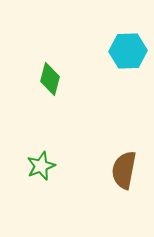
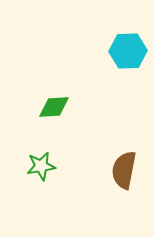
green diamond: moved 4 px right, 28 px down; rotated 72 degrees clockwise
green star: rotated 12 degrees clockwise
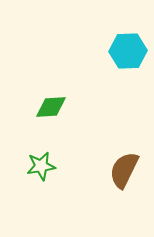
green diamond: moved 3 px left
brown semicircle: rotated 15 degrees clockwise
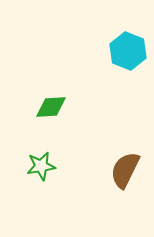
cyan hexagon: rotated 24 degrees clockwise
brown semicircle: moved 1 px right
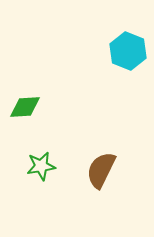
green diamond: moved 26 px left
brown semicircle: moved 24 px left
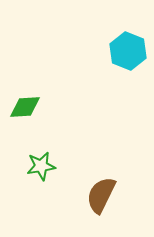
brown semicircle: moved 25 px down
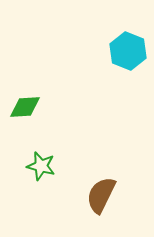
green star: rotated 24 degrees clockwise
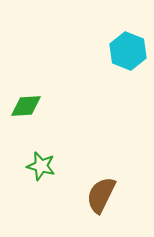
green diamond: moved 1 px right, 1 px up
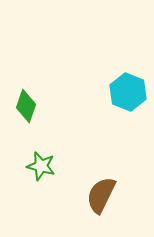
cyan hexagon: moved 41 px down
green diamond: rotated 68 degrees counterclockwise
